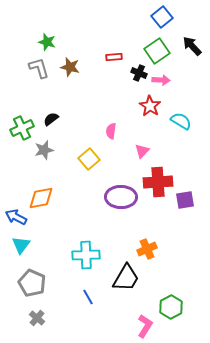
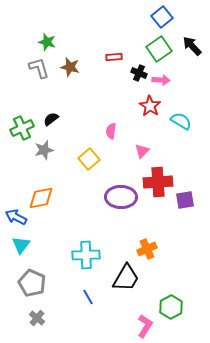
green square: moved 2 px right, 2 px up
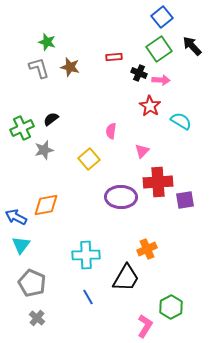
orange diamond: moved 5 px right, 7 px down
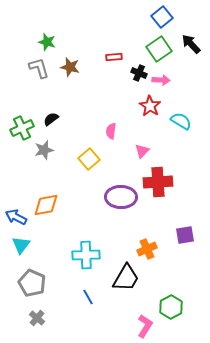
black arrow: moved 1 px left, 2 px up
purple square: moved 35 px down
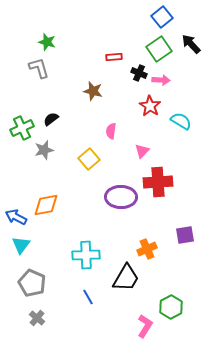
brown star: moved 23 px right, 24 px down
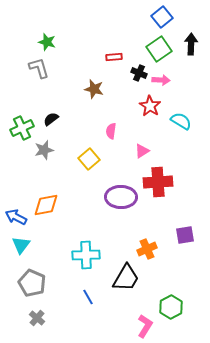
black arrow: rotated 45 degrees clockwise
brown star: moved 1 px right, 2 px up
pink triangle: rotated 14 degrees clockwise
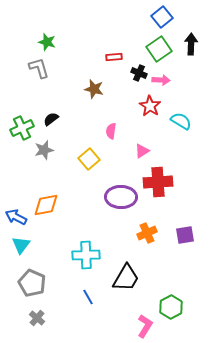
orange cross: moved 16 px up
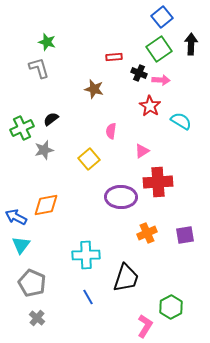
black trapezoid: rotated 12 degrees counterclockwise
